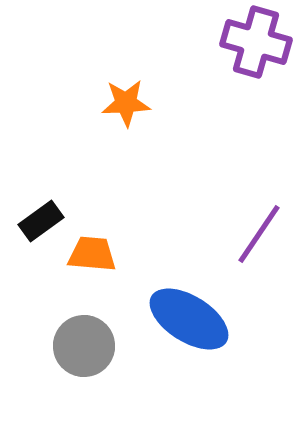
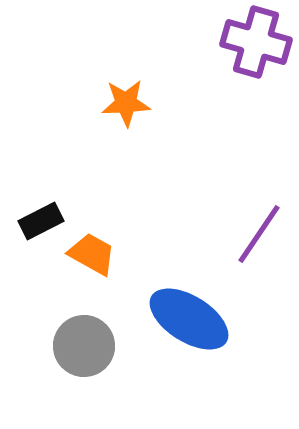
black rectangle: rotated 9 degrees clockwise
orange trapezoid: rotated 24 degrees clockwise
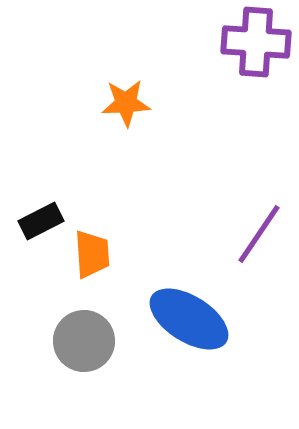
purple cross: rotated 12 degrees counterclockwise
orange trapezoid: rotated 57 degrees clockwise
gray circle: moved 5 px up
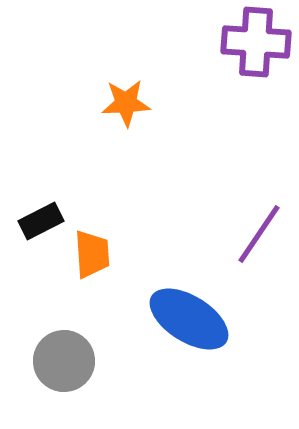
gray circle: moved 20 px left, 20 px down
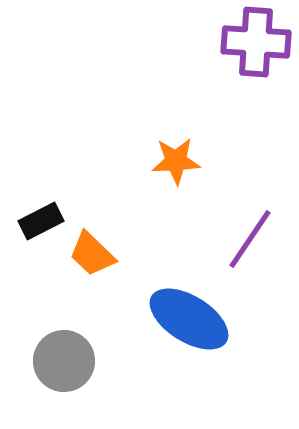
orange star: moved 50 px right, 58 px down
purple line: moved 9 px left, 5 px down
orange trapezoid: rotated 138 degrees clockwise
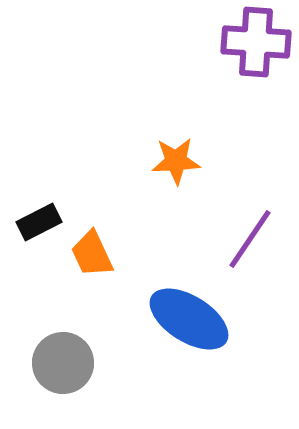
black rectangle: moved 2 px left, 1 px down
orange trapezoid: rotated 21 degrees clockwise
gray circle: moved 1 px left, 2 px down
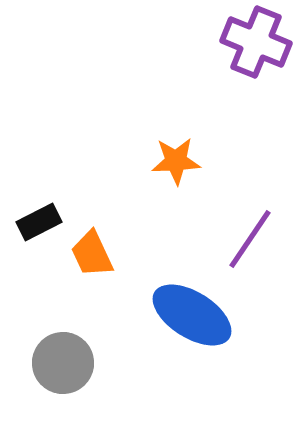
purple cross: rotated 18 degrees clockwise
blue ellipse: moved 3 px right, 4 px up
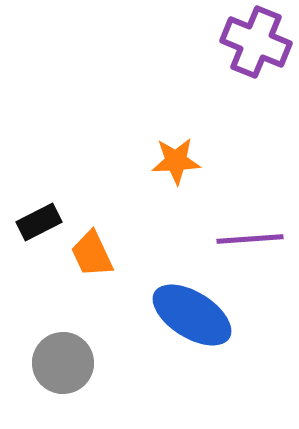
purple line: rotated 52 degrees clockwise
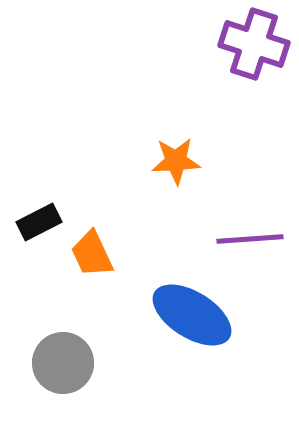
purple cross: moved 2 px left, 2 px down; rotated 4 degrees counterclockwise
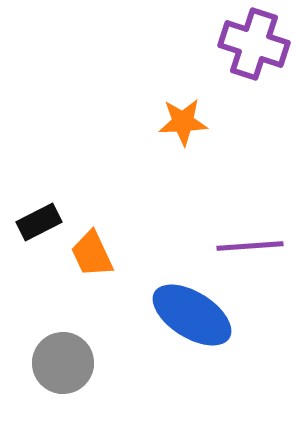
orange star: moved 7 px right, 39 px up
purple line: moved 7 px down
